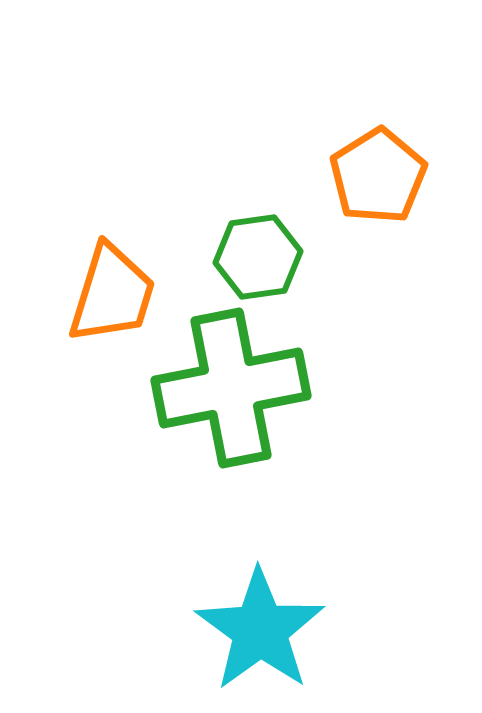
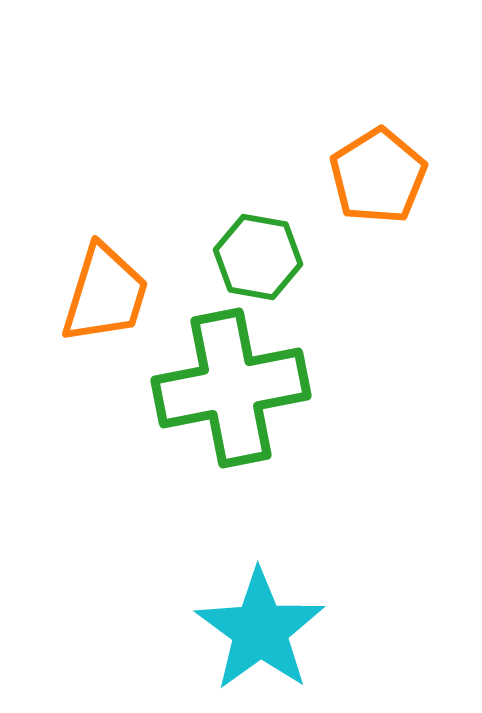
green hexagon: rotated 18 degrees clockwise
orange trapezoid: moved 7 px left
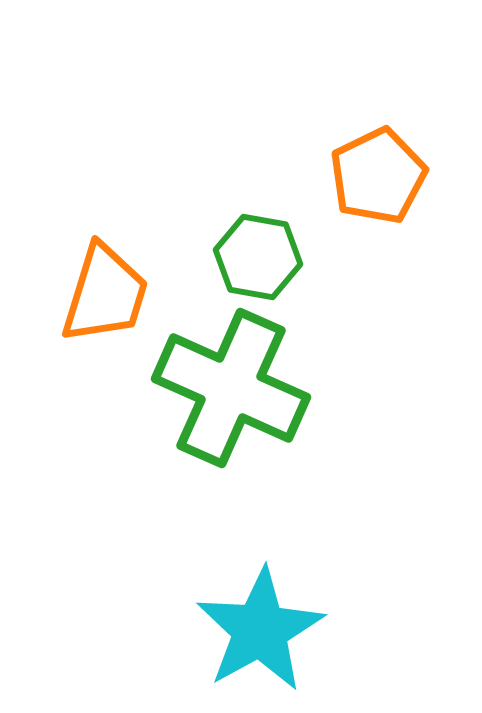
orange pentagon: rotated 6 degrees clockwise
green cross: rotated 35 degrees clockwise
cyan star: rotated 7 degrees clockwise
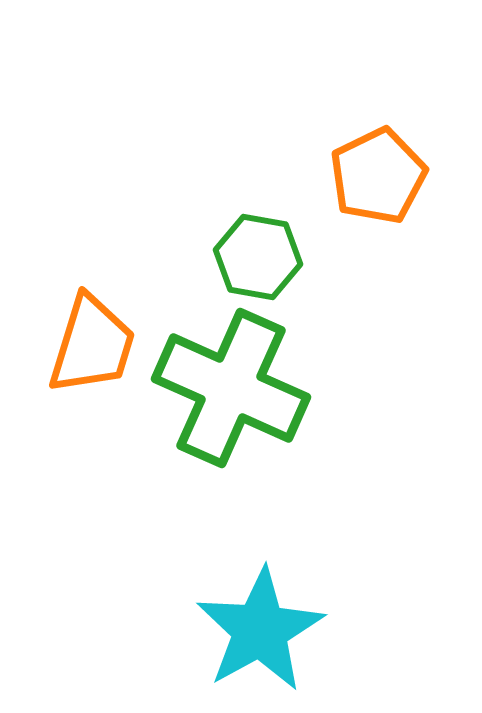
orange trapezoid: moved 13 px left, 51 px down
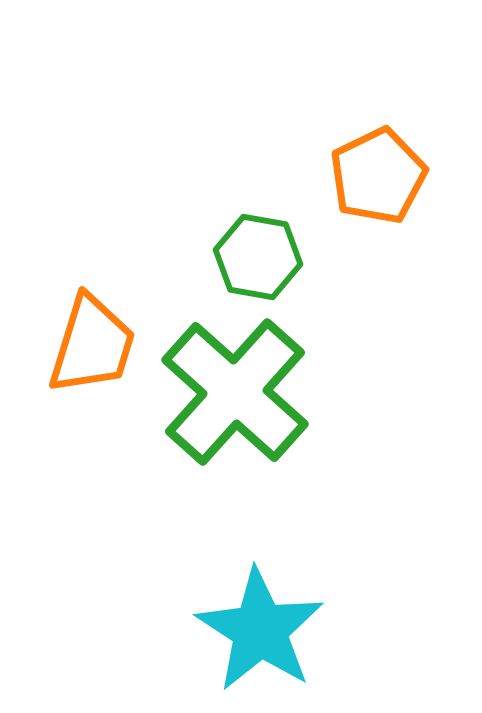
green cross: moved 4 px right, 4 px down; rotated 18 degrees clockwise
cyan star: rotated 10 degrees counterclockwise
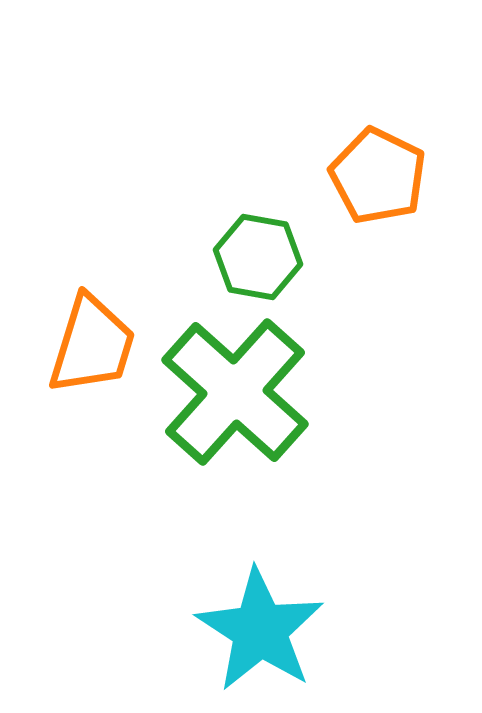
orange pentagon: rotated 20 degrees counterclockwise
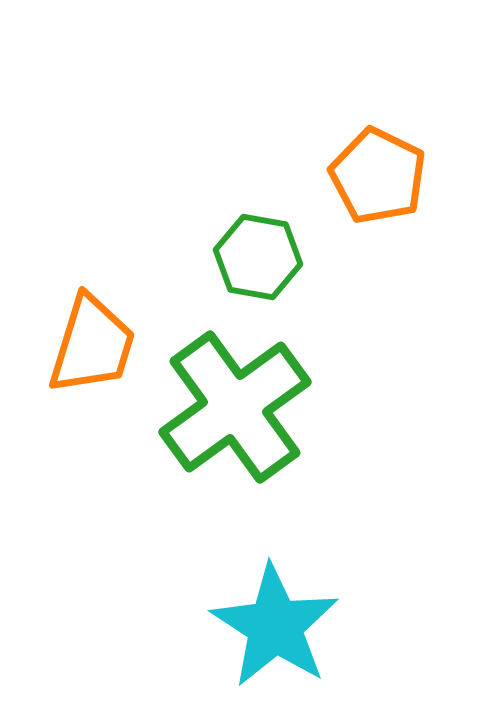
green cross: moved 15 px down; rotated 12 degrees clockwise
cyan star: moved 15 px right, 4 px up
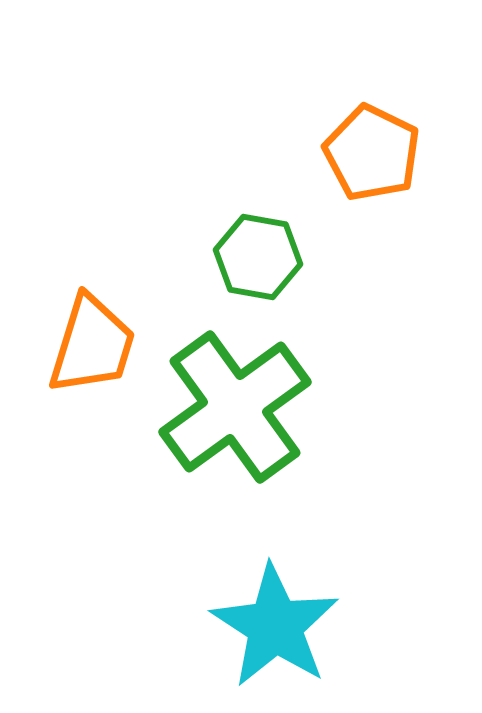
orange pentagon: moved 6 px left, 23 px up
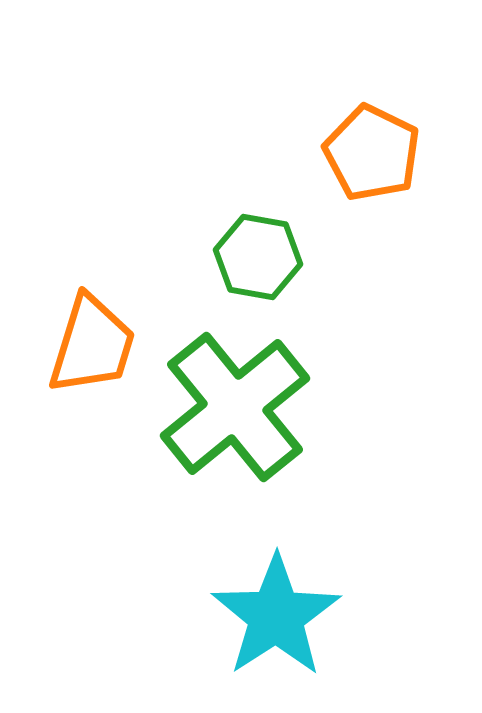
green cross: rotated 3 degrees counterclockwise
cyan star: moved 1 px right, 10 px up; rotated 6 degrees clockwise
